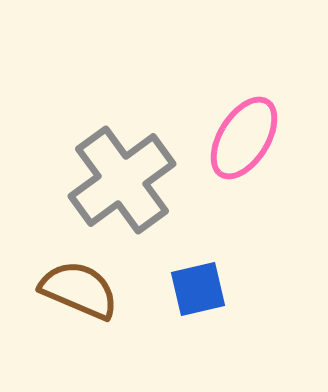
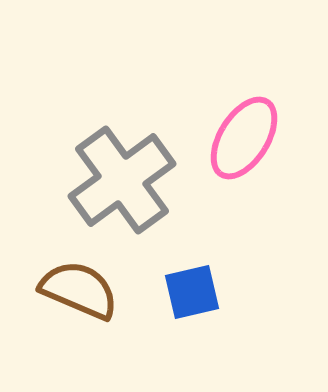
blue square: moved 6 px left, 3 px down
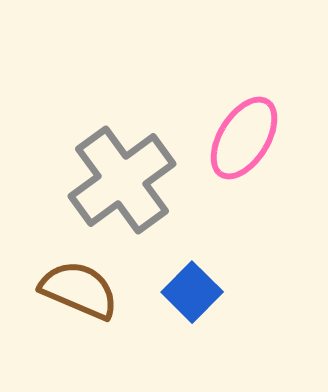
blue square: rotated 32 degrees counterclockwise
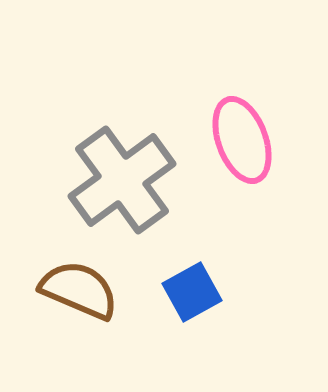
pink ellipse: moved 2 px left, 2 px down; rotated 52 degrees counterclockwise
blue square: rotated 16 degrees clockwise
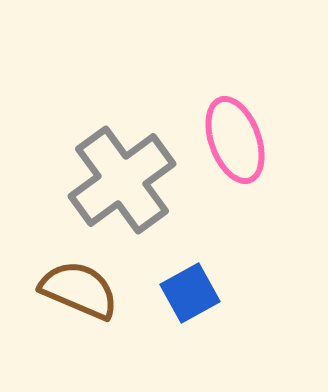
pink ellipse: moved 7 px left
blue square: moved 2 px left, 1 px down
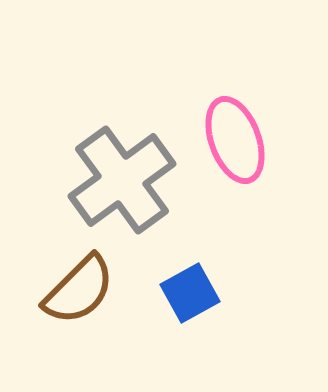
brown semicircle: rotated 112 degrees clockwise
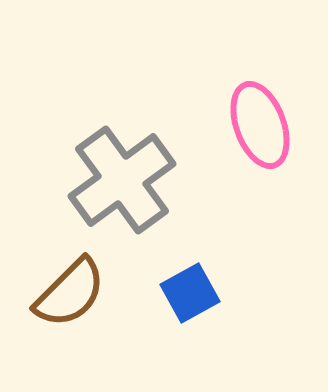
pink ellipse: moved 25 px right, 15 px up
brown semicircle: moved 9 px left, 3 px down
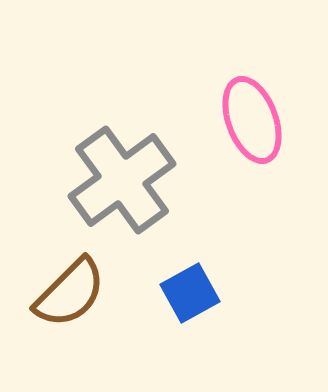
pink ellipse: moved 8 px left, 5 px up
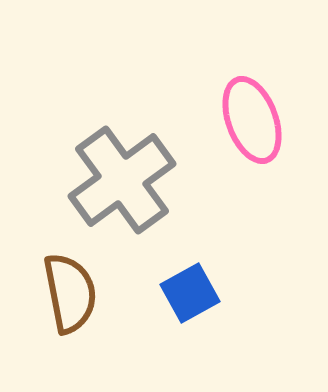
brown semicircle: rotated 56 degrees counterclockwise
